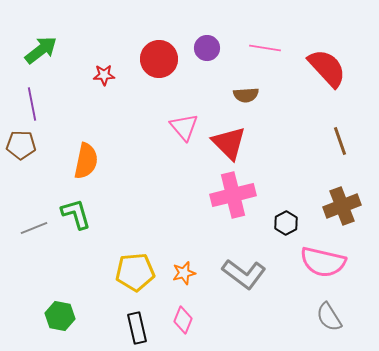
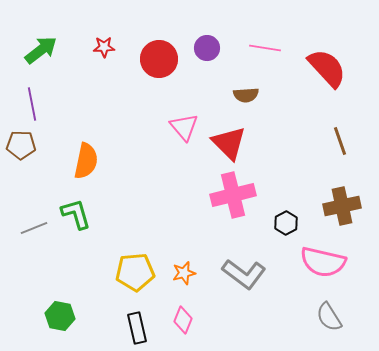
red star: moved 28 px up
brown cross: rotated 9 degrees clockwise
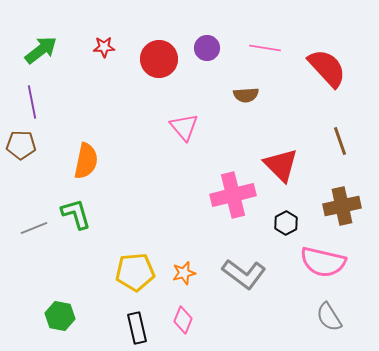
purple line: moved 2 px up
red triangle: moved 52 px right, 22 px down
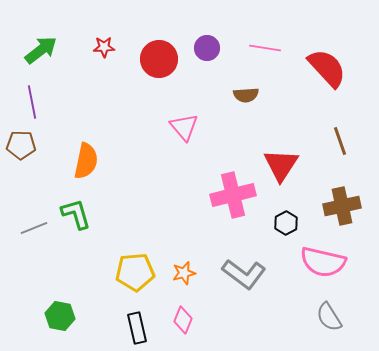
red triangle: rotated 18 degrees clockwise
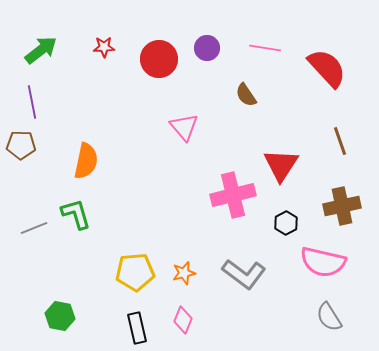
brown semicircle: rotated 60 degrees clockwise
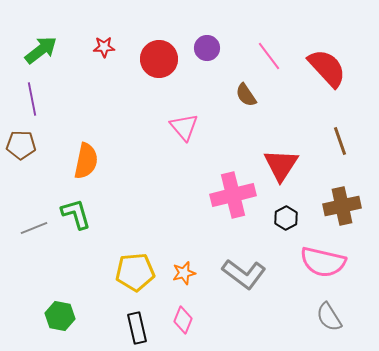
pink line: moved 4 px right, 8 px down; rotated 44 degrees clockwise
purple line: moved 3 px up
black hexagon: moved 5 px up
